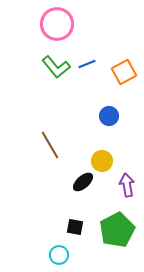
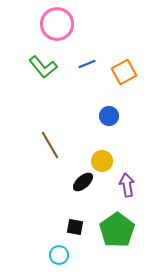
green L-shape: moved 13 px left
green pentagon: rotated 8 degrees counterclockwise
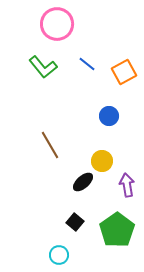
blue line: rotated 60 degrees clockwise
black square: moved 5 px up; rotated 30 degrees clockwise
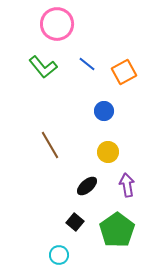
blue circle: moved 5 px left, 5 px up
yellow circle: moved 6 px right, 9 px up
black ellipse: moved 4 px right, 4 px down
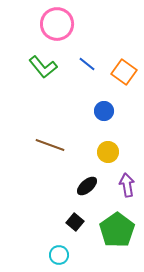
orange square: rotated 25 degrees counterclockwise
brown line: rotated 40 degrees counterclockwise
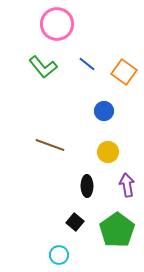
black ellipse: rotated 50 degrees counterclockwise
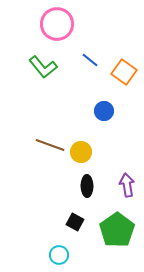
blue line: moved 3 px right, 4 px up
yellow circle: moved 27 px left
black square: rotated 12 degrees counterclockwise
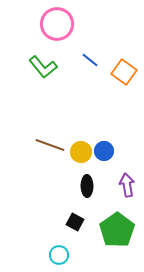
blue circle: moved 40 px down
